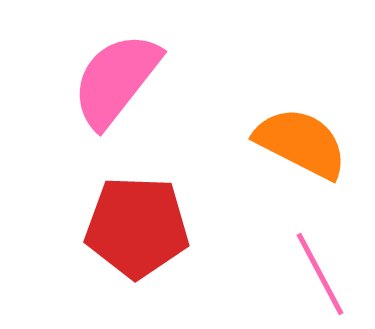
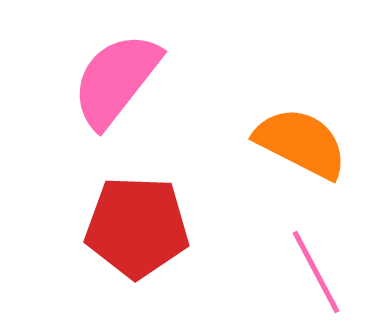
pink line: moved 4 px left, 2 px up
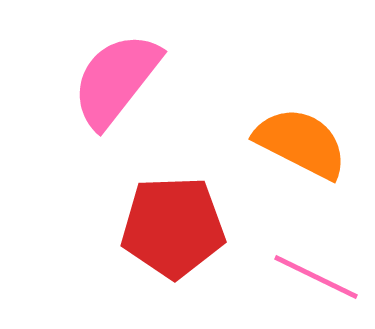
red pentagon: moved 36 px right; rotated 4 degrees counterclockwise
pink line: moved 5 px down; rotated 36 degrees counterclockwise
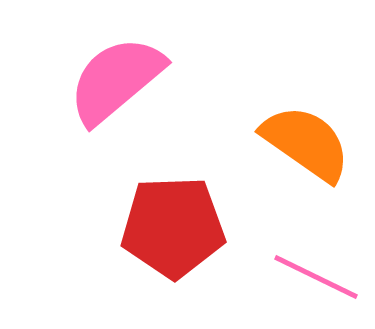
pink semicircle: rotated 12 degrees clockwise
orange semicircle: moved 5 px right; rotated 8 degrees clockwise
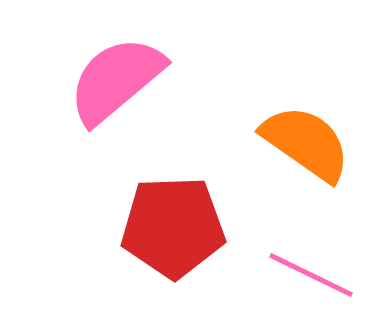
pink line: moved 5 px left, 2 px up
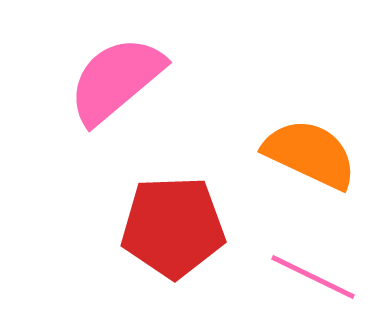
orange semicircle: moved 4 px right, 11 px down; rotated 10 degrees counterclockwise
pink line: moved 2 px right, 2 px down
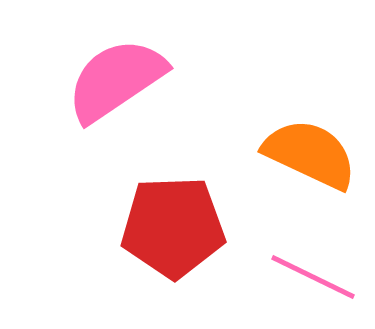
pink semicircle: rotated 6 degrees clockwise
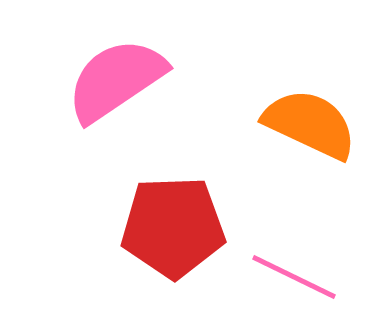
orange semicircle: moved 30 px up
pink line: moved 19 px left
